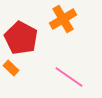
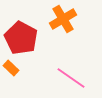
pink line: moved 2 px right, 1 px down
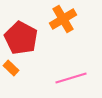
pink line: rotated 52 degrees counterclockwise
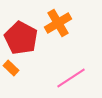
orange cross: moved 5 px left, 4 px down
pink line: rotated 16 degrees counterclockwise
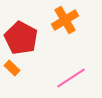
orange cross: moved 7 px right, 3 px up
orange rectangle: moved 1 px right
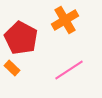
pink line: moved 2 px left, 8 px up
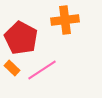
orange cross: rotated 24 degrees clockwise
pink line: moved 27 px left
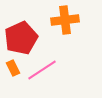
red pentagon: rotated 20 degrees clockwise
orange rectangle: moved 1 px right; rotated 21 degrees clockwise
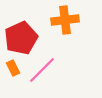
pink line: rotated 12 degrees counterclockwise
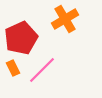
orange cross: moved 1 px up; rotated 24 degrees counterclockwise
